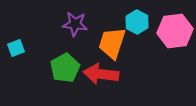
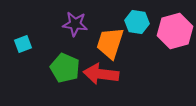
cyan hexagon: rotated 20 degrees counterclockwise
pink hexagon: rotated 8 degrees counterclockwise
orange trapezoid: moved 2 px left
cyan square: moved 7 px right, 4 px up
green pentagon: rotated 20 degrees counterclockwise
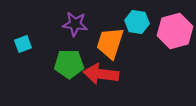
green pentagon: moved 4 px right, 4 px up; rotated 24 degrees counterclockwise
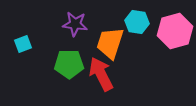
red arrow: rotated 56 degrees clockwise
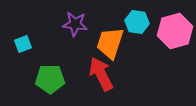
green pentagon: moved 19 px left, 15 px down
